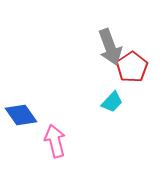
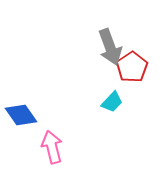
pink arrow: moved 3 px left, 6 px down
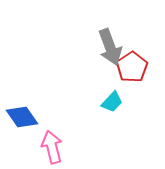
blue diamond: moved 1 px right, 2 px down
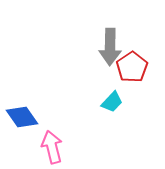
gray arrow: rotated 21 degrees clockwise
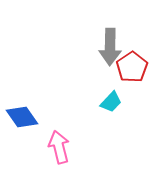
cyan trapezoid: moved 1 px left
pink arrow: moved 7 px right
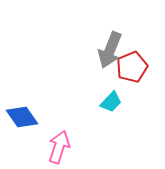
gray arrow: moved 3 px down; rotated 21 degrees clockwise
red pentagon: rotated 12 degrees clockwise
pink arrow: rotated 32 degrees clockwise
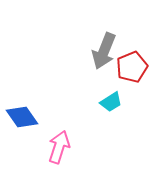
gray arrow: moved 6 px left, 1 px down
cyan trapezoid: rotated 15 degrees clockwise
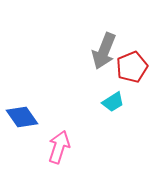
cyan trapezoid: moved 2 px right
